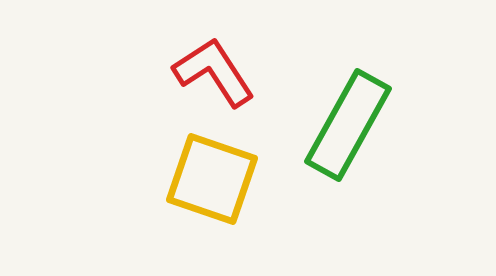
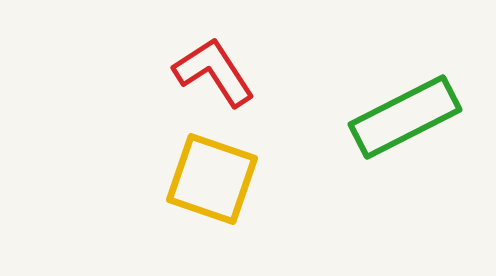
green rectangle: moved 57 px right, 8 px up; rotated 34 degrees clockwise
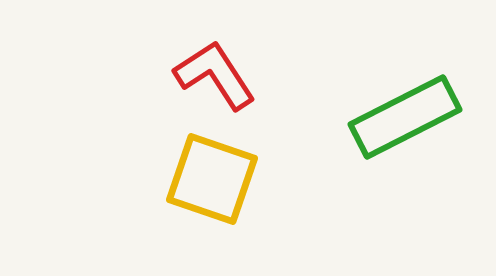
red L-shape: moved 1 px right, 3 px down
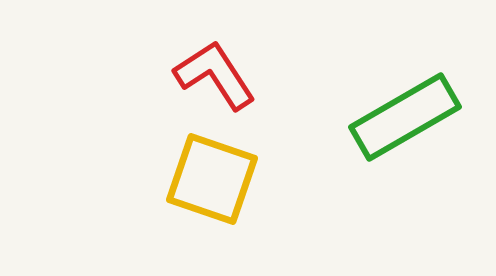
green rectangle: rotated 3 degrees counterclockwise
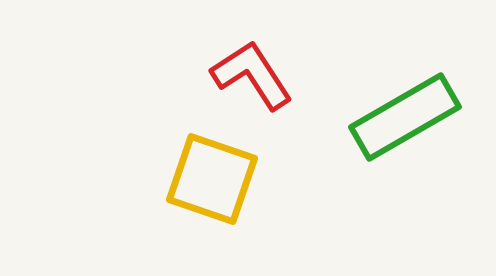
red L-shape: moved 37 px right
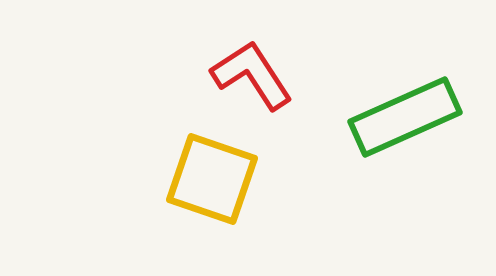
green rectangle: rotated 6 degrees clockwise
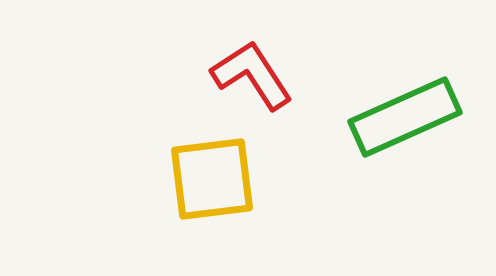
yellow square: rotated 26 degrees counterclockwise
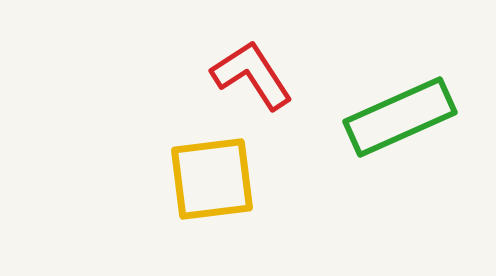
green rectangle: moved 5 px left
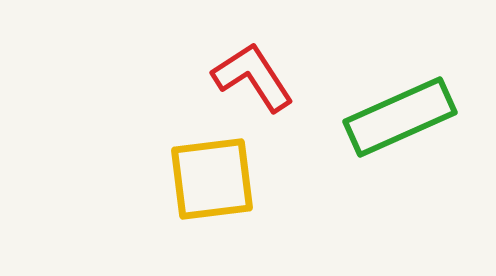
red L-shape: moved 1 px right, 2 px down
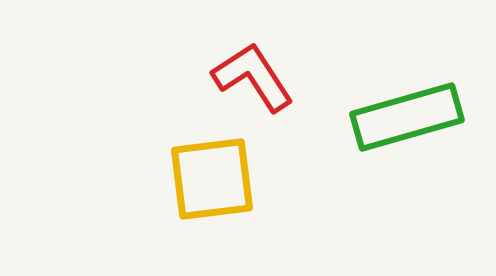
green rectangle: moved 7 px right; rotated 8 degrees clockwise
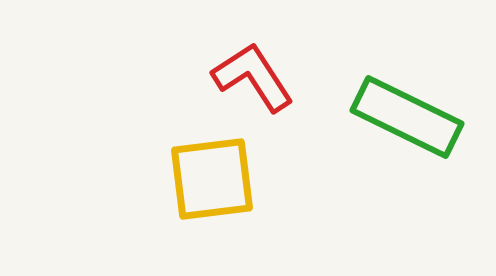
green rectangle: rotated 42 degrees clockwise
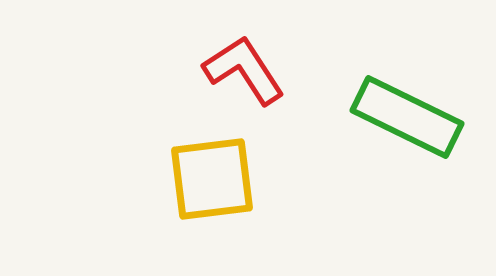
red L-shape: moved 9 px left, 7 px up
